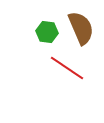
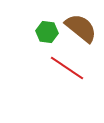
brown semicircle: rotated 28 degrees counterclockwise
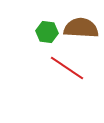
brown semicircle: rotated 36 degrees counterclockwise
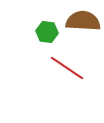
brown semicircle: moved 2 px right, 7 px up
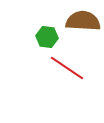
green hexagon: moved 5 px down
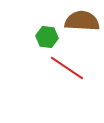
brown semicircle: moved 1 px left
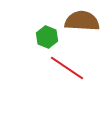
green hexagon: rotated 15 degrees clockwise
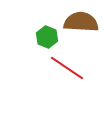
brown semicircle: moved 1 px left, 1 px down
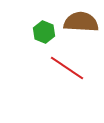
green hexagon: moved 3 px left, 5 px up
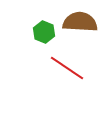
brown semicircle: moved 1 px left
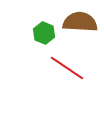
green hexagon: moved 1 px down
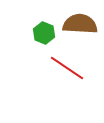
brown semicircle: moved 2 px down
